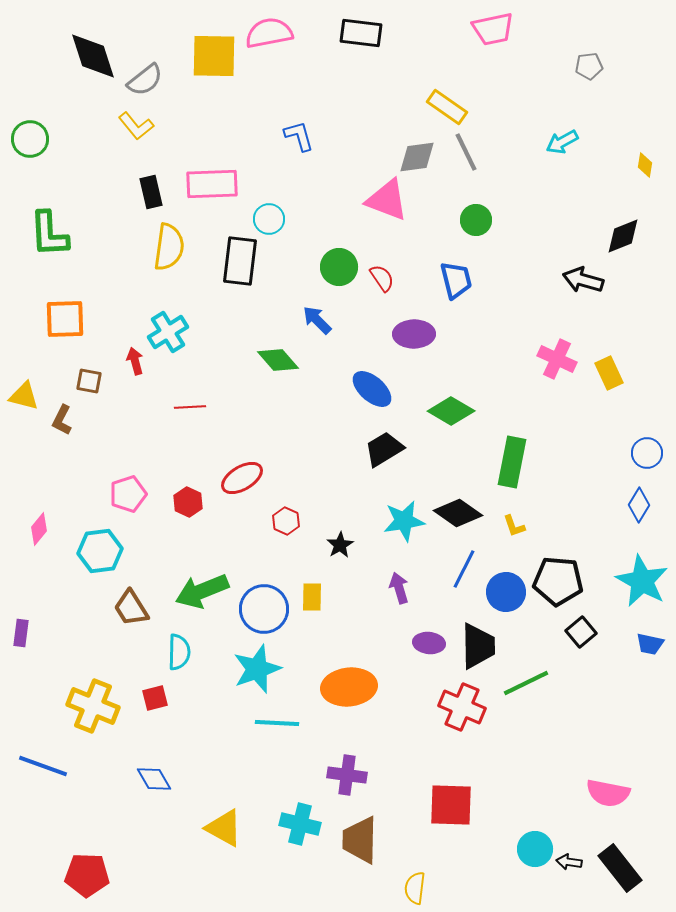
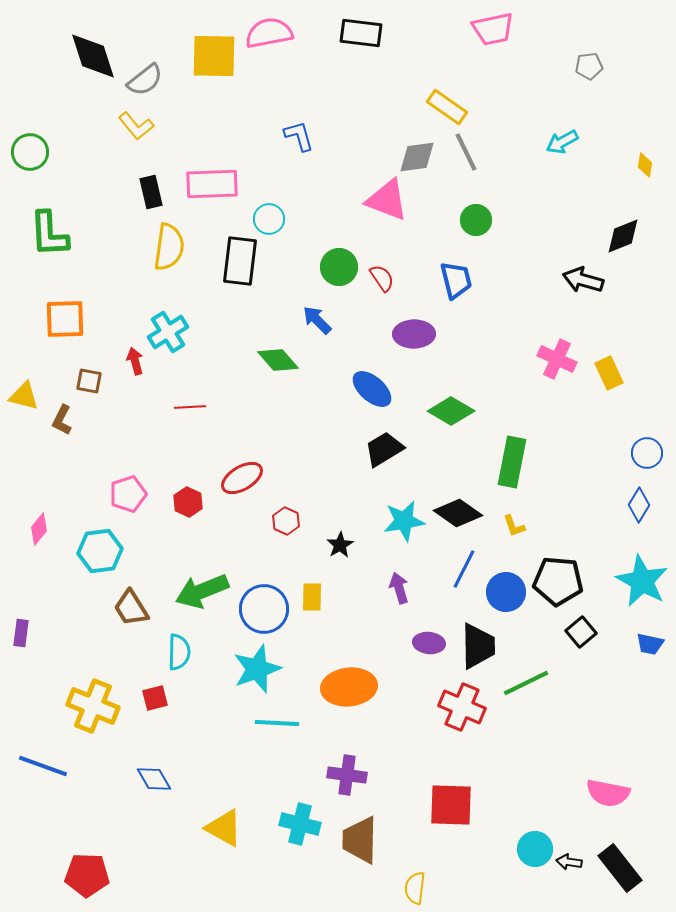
green circle at (30, 139): moved 13 px down
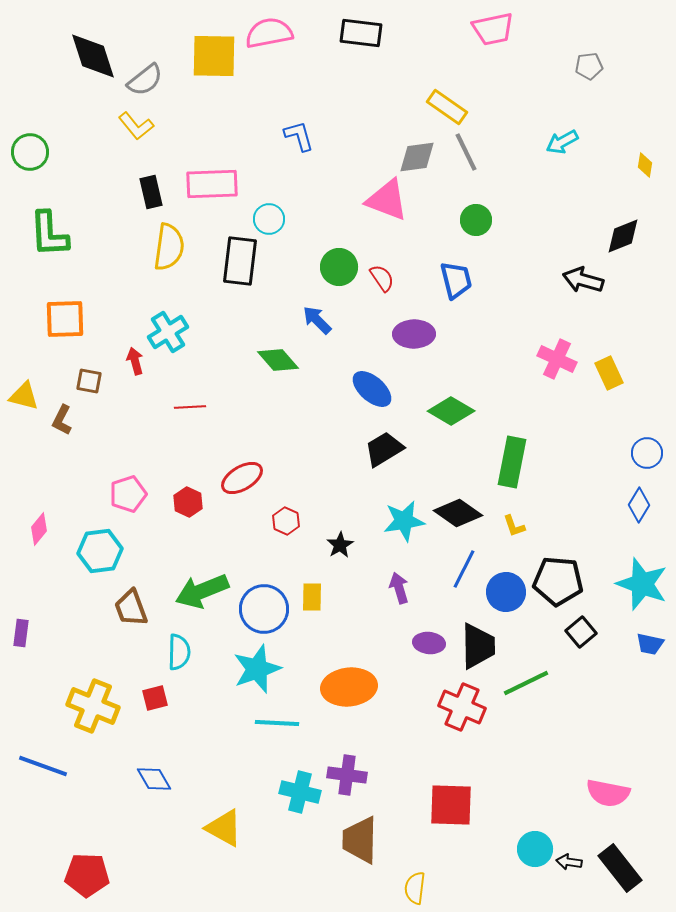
cyan star at (642, 581): moved 3 px down; rotated 8 degrees counterclockwise
brown trapezoid at (131, 608): rotated 12 degrees clockwise
cyan cross at (300, 824): moved 32 px up
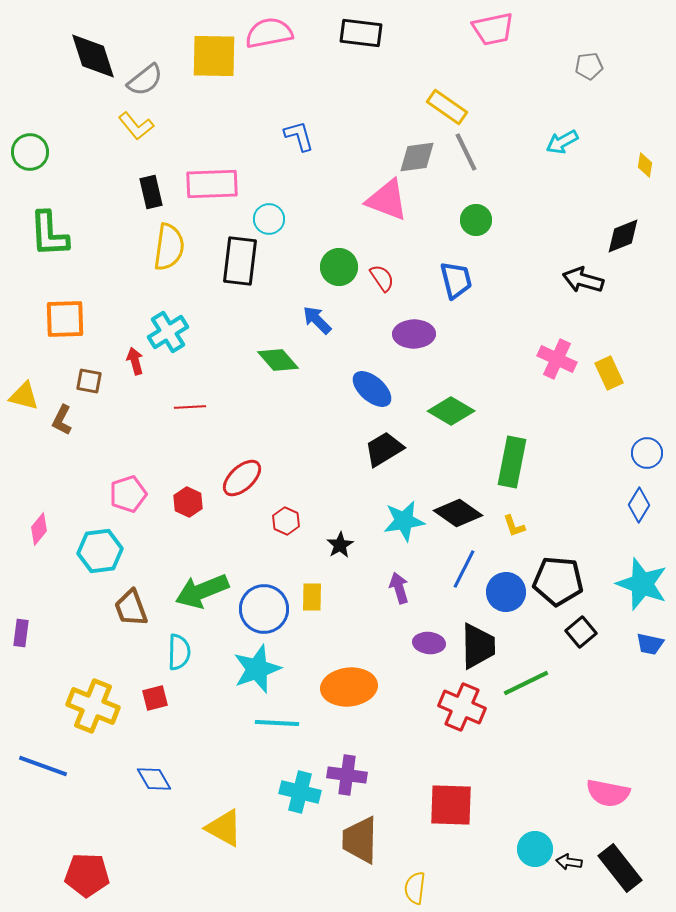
red ellipse at (242, 478): rotated 12 degrees counterclockwise
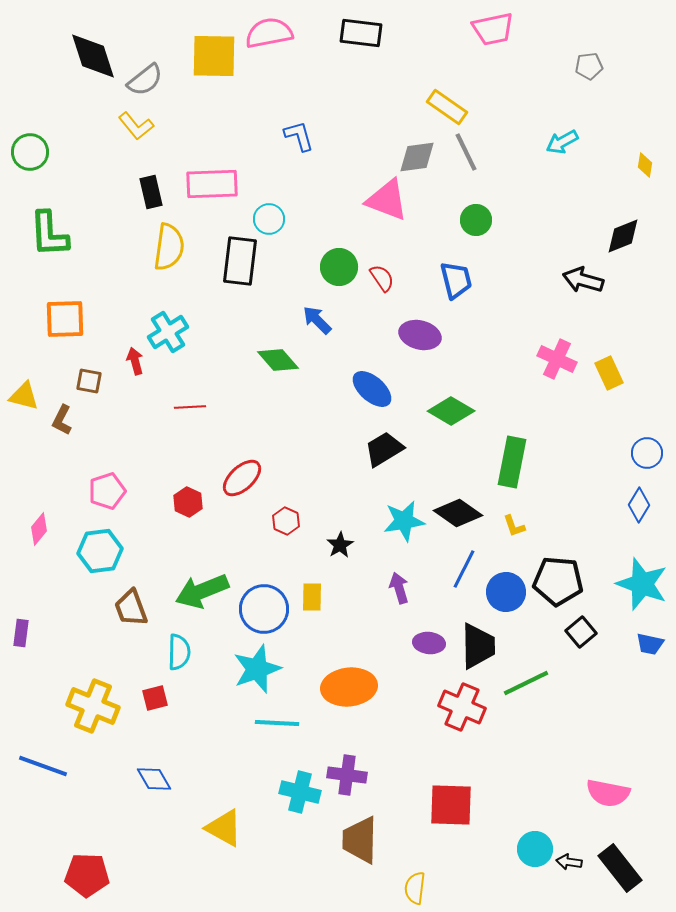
purple ellipse at (414, 334): moved 6 px right, 1 px down; rotated 15 degrees clockwise
pink pentagon at (128, 494): moved 21 px left, 3 px up
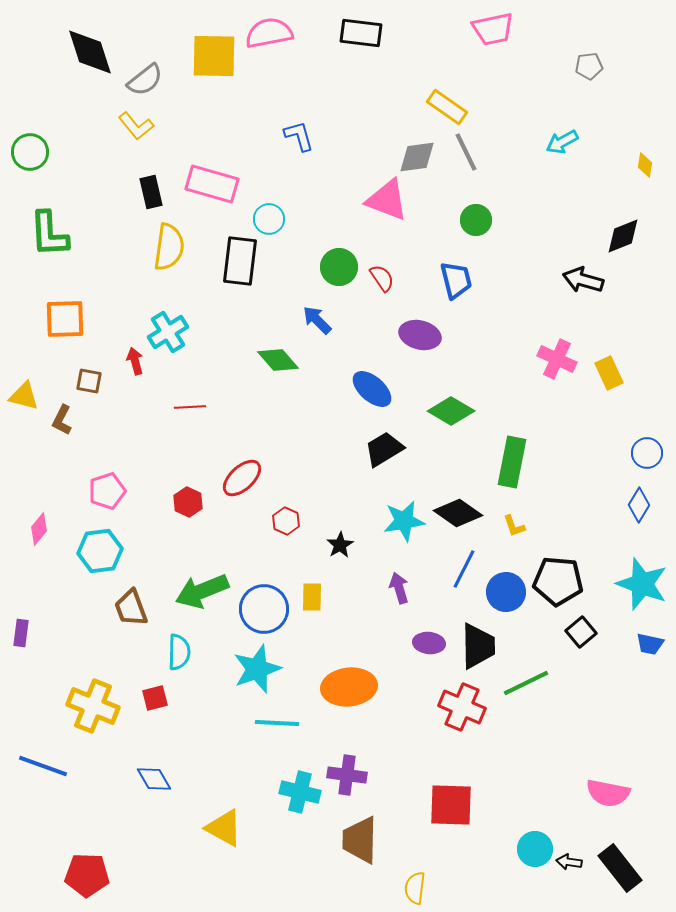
black diamond at (93, 56): moved 3 px left, 4 px up
pink rectangle at (212, 184): rotated 18 degrees clockwise
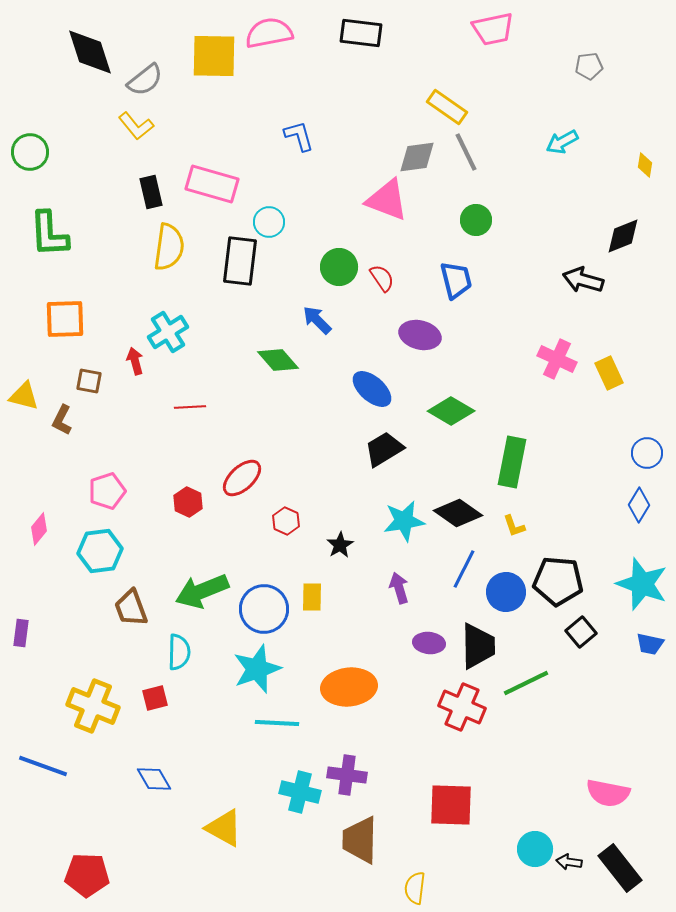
cyan circle at (269, 219): moved 3 px down
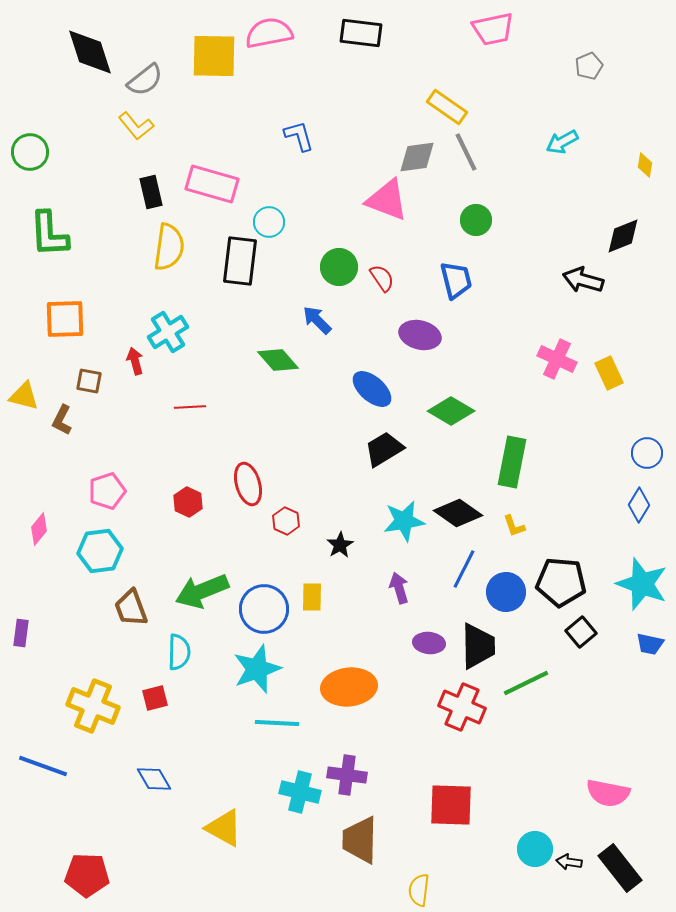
gray pentagon at (589, 66): rotated 16 degrees counterclockwise
red ellipse at (242, 478): moved 6 px right, 6 px down; rotated 63 degrees counterclockwise
black pentagon at (558, 581): moved 3 px right, 1 px down
yellow semicircle at (415, 888): moved 4 px right, 2 px down
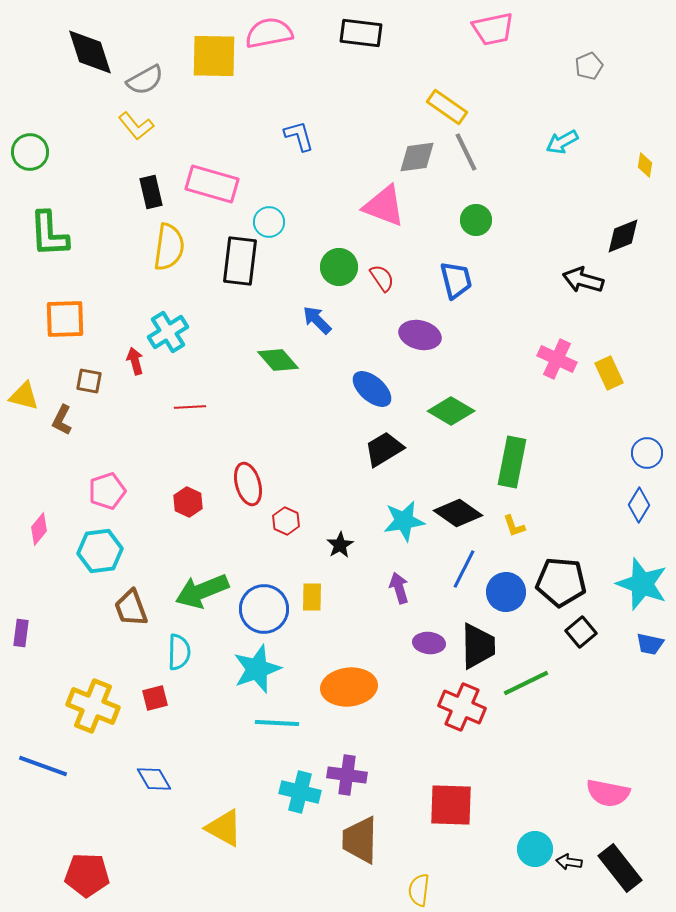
gray semicircle at (145, 80): rotated 9 degrees clockwise
pink triangle at (387, 200): moved 3 px left, 6 px down
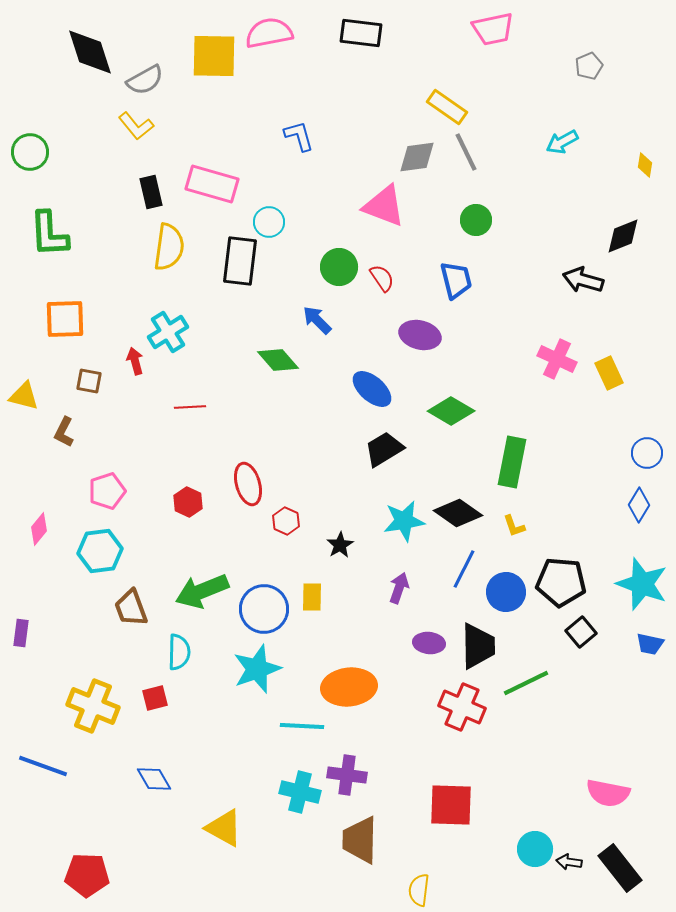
brown L-shape at (62, 420): moved 2 px right, 12 px down
purple arrow at (399, 588): rotated 36 degrees clockwise
cyan line at (277, 723): moved 25 px right, 3 px down
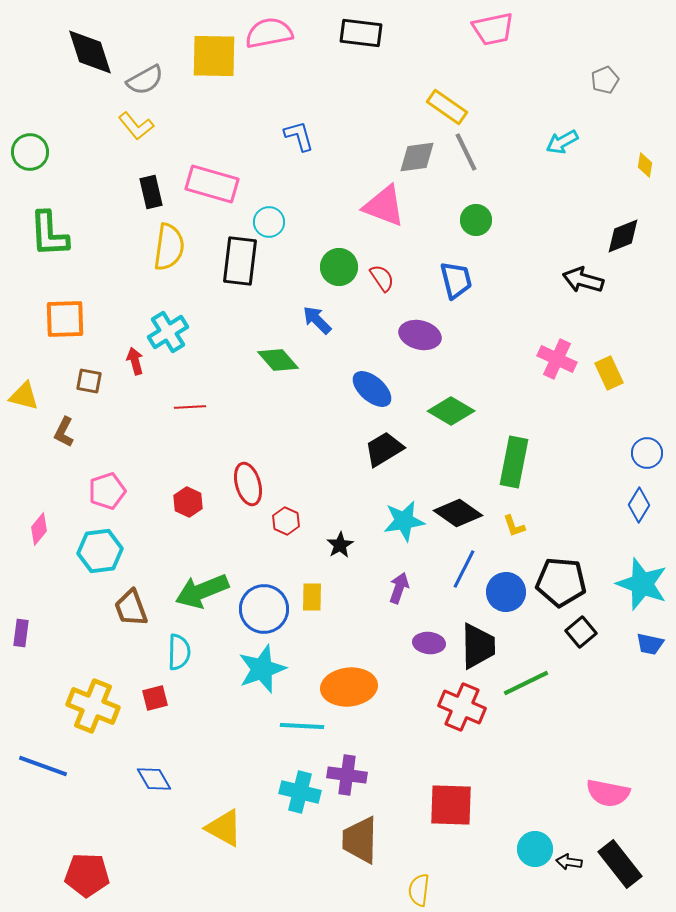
gray pentagon at (589, 66): moved 16 px right, 14 px down
green rectangle at (512, 462): moved 2 px right
cyan star at (257, 669): moved 5 px right
black rectangle at (620, 868): moved 4 px up
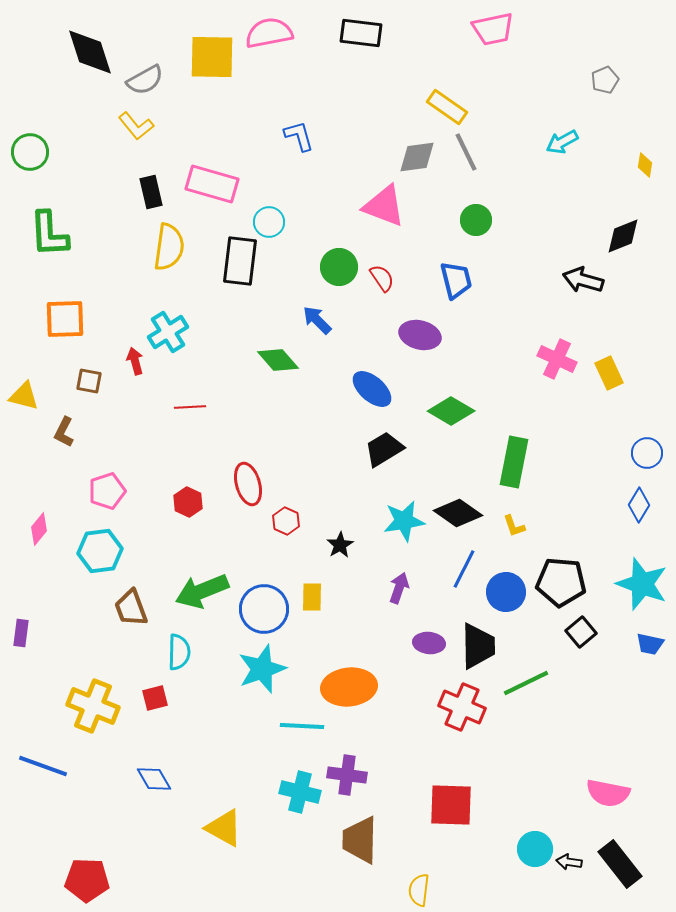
yellow square at (214, 56): moved 2 px left, 1 px down
red pentagon at (87, 875): moved 5 px down
